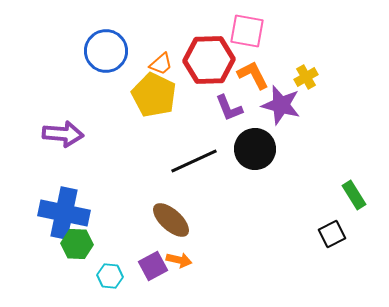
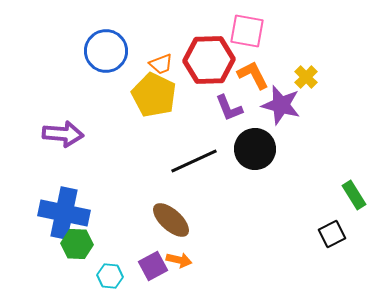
orange trapezoid: rotated 20 degrees clockwise
yellow cross: rotated 15 degrees counterclockwise
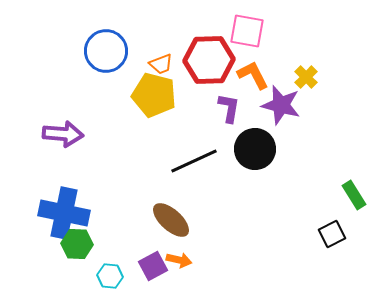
yellow pentagon: rotated 12 degrees counterclockwise
purple L-shape: rotated 148 degrees counterclockwise
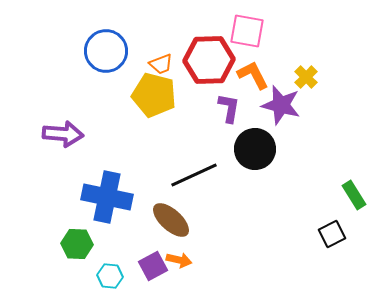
black line: moved 14 px down
blue cross: moved 43 px right, 16 px up
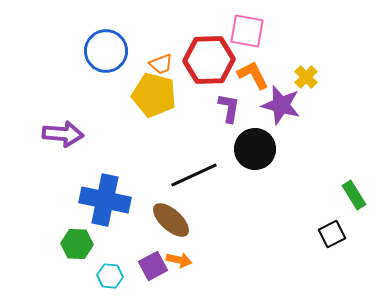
blue cross: moved 2 px left, 3 px down
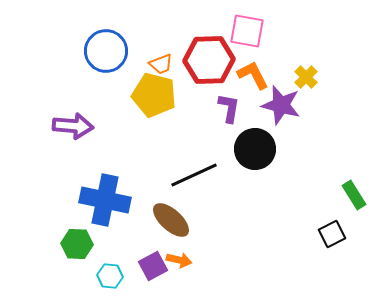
purple arrow: moved 10 px right, 8 px up
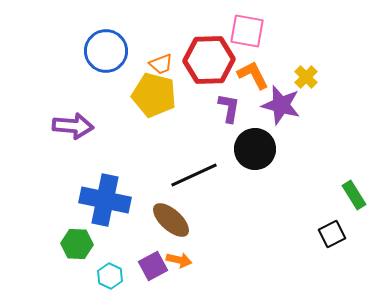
cyan hexagon: rotated 20 degrees clockwise
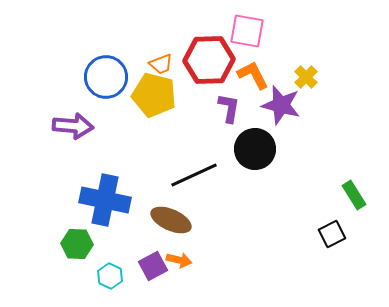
blue circle: moved 26 px down
brown ellipse: rotated 18 degrees counterclockwise
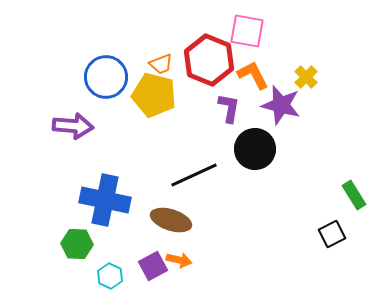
red hexagon: rotated 24 degrees clockwise
brown ellipse: rotated 6 degrees counterclockwise
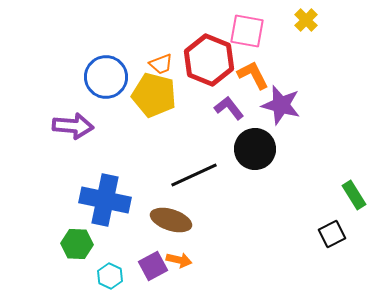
yellow cross: moved 57 px up
purple L-shape: rotated 48 degrees counterclockwise
